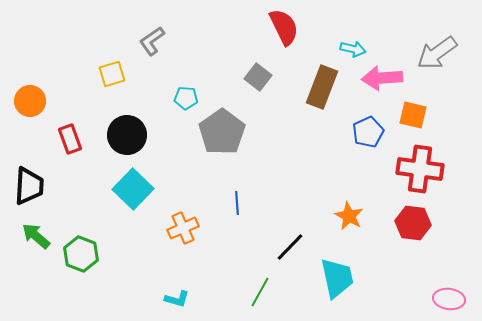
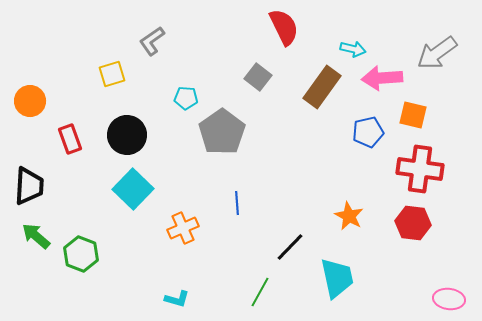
brown rectangle: rotated 15 degrees clockwise
blue pentagon: rotated 12 degrees clockwise
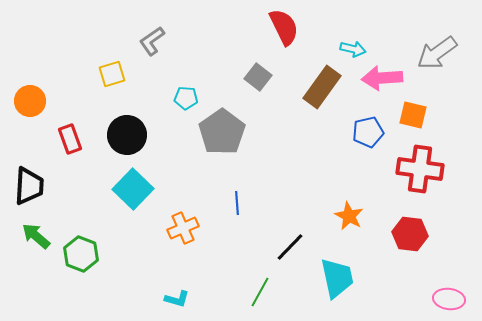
red hexagon: moved 3 px left, 11 px down
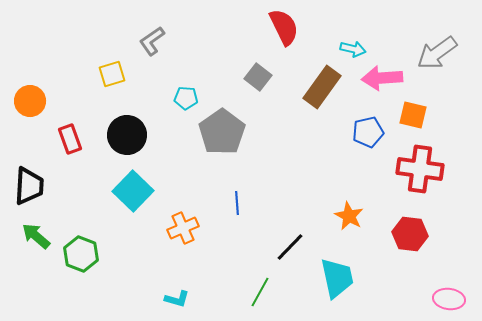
cyan square: moved 2 px down
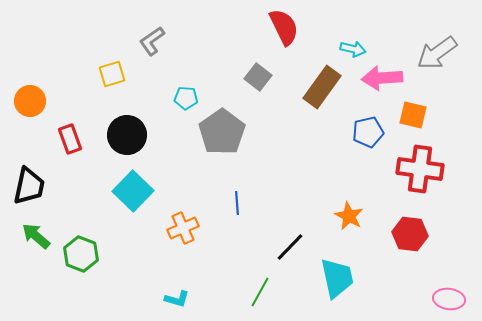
black trapezoid: rotated 9 degrees clockwise
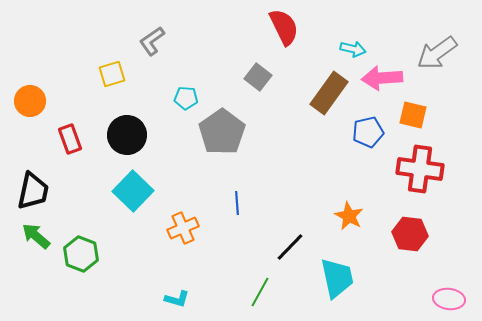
brown rectangle: moved 7 px right, 6 px down
black trapezoid: moved 4 px right, 5 px down
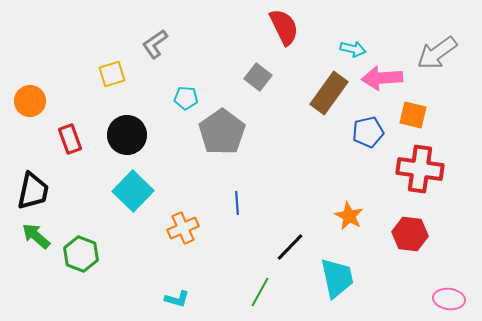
gray L-shape: moved 3 px right, 3 px down
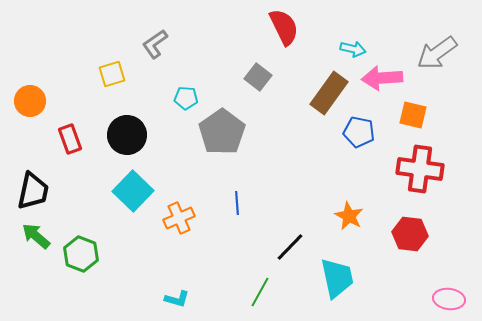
blue pentagon: moved 9 px left; rotated 24 degrees clockwise
orange cross: moved 4 px left, 10 px up
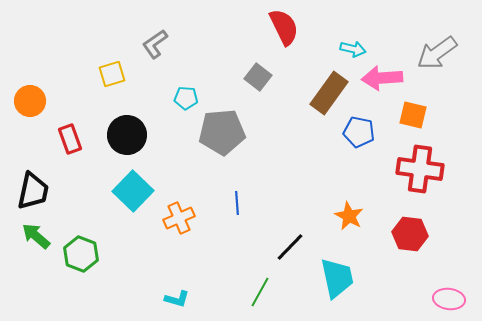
gray pentagon: rotated 30 degrees clockwise
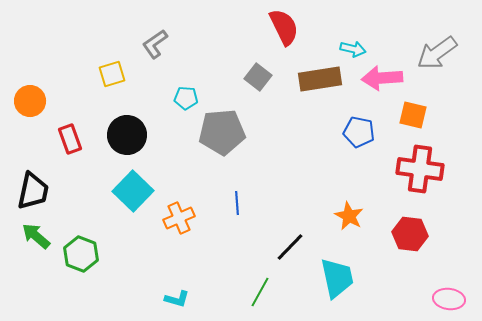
brown rectangle: moved 9 px left, 14 px up; rotated 45 degrees clockwise
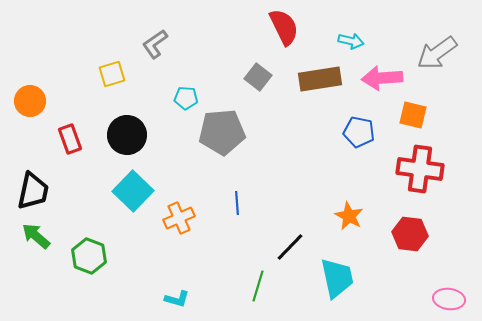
cyan arrow: moved 2 px left, 8 px up
green hexagon: moved 8 px right, 2 px down
green line: moved 2 px left, 6 px up; rotated 12 degrees counterclockwise
